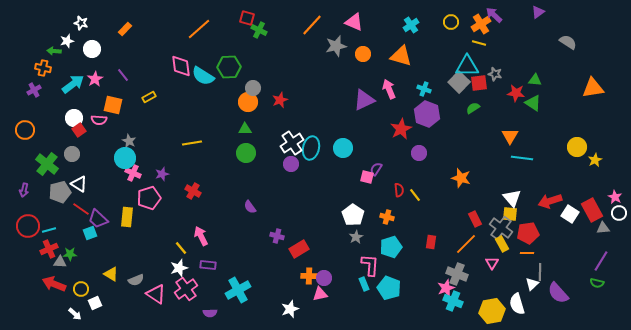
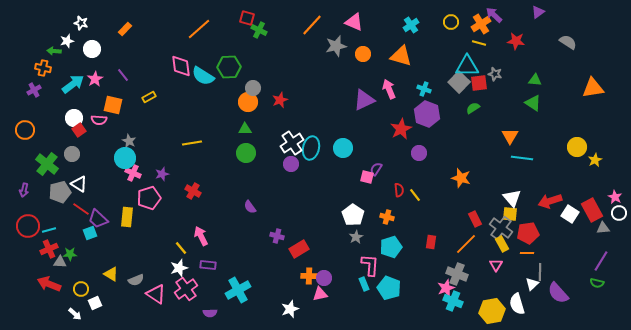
red star at (516, 93): moved 52 px up
pink triangle at (492, 263): moved 4 px right, 2 px down
red arrow at (54, 284): moved 5 px left
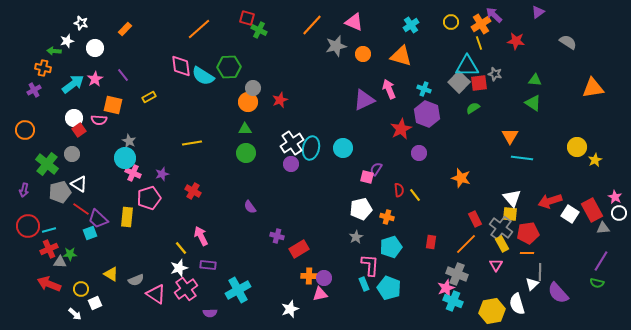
yellow line at (479, 43): rotated 56 degrees clockwise
white circle at (92, 49): moved 3 px right, 1 px up
white pentagon at (353, 215): moved 8 px right, 6 px up; rotated 25 degrees clockwise
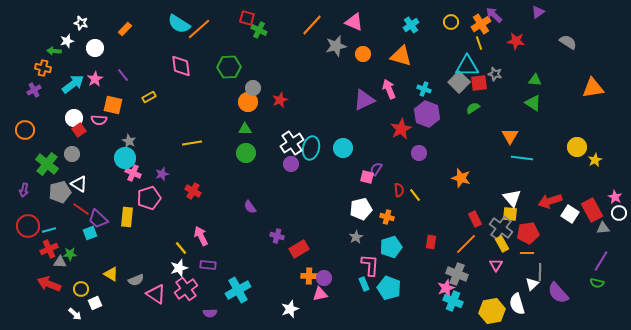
cyan semicircle at (203, 76): moved 24 px left, 52 px up
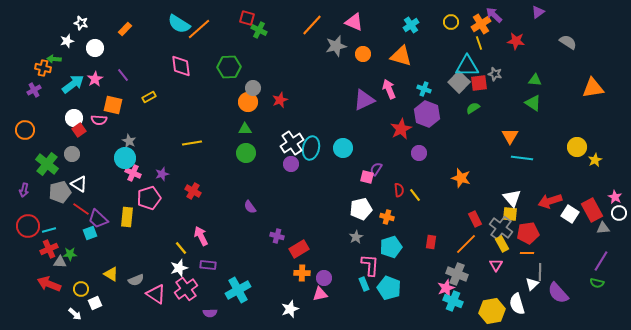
green arrow at (54, 51): moved 8 px down
orange cross at (309, 276): moved 7 px left, 3 px up
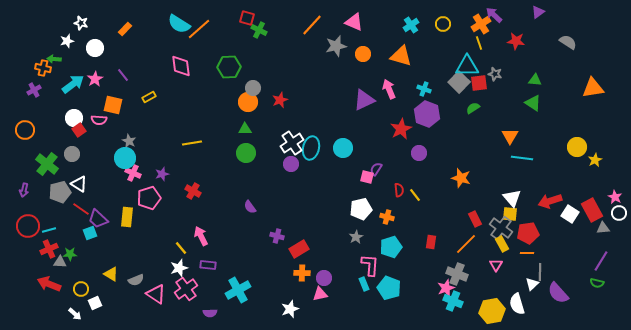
yellow circle at (451, 22): moved 8 px left, 2 px down
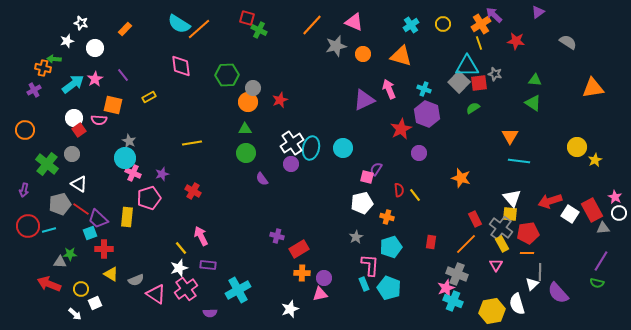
green hexagon at (229, 67): moved 2 px left, 8 px down
cyan line at (522, 158): moved 3 px left, 3 px down
gray pentagon at (60, 192): moved 12 px down
purple semicircle at (250, 207): moved 12 px right, 28 px up
white pentagon at (361, 209): moved 1 px right, 6 px up
red cross at (49, 249): moved 55 px right; rotated 24 degrees clockwise
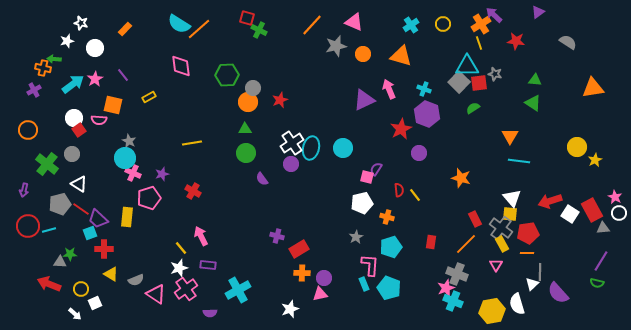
orange circle at (25, 130): moved 3 px right
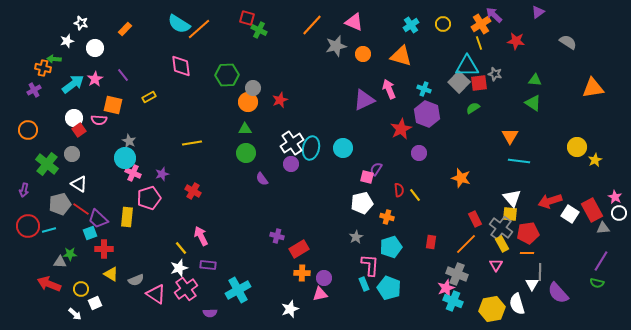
white triangle at (532, 284): rotated 16 degrees counterclockwise
yellow hexagon at (492, 311): moved 2 px up
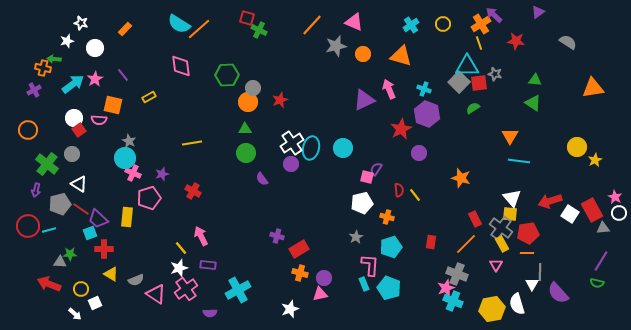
purple arrow at (24, 190): moved 12 px right
orange cross at (302, 273): moved 2 px left; rotated 14 degrees clockwise
